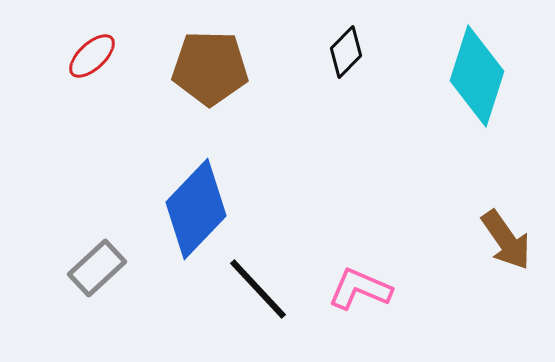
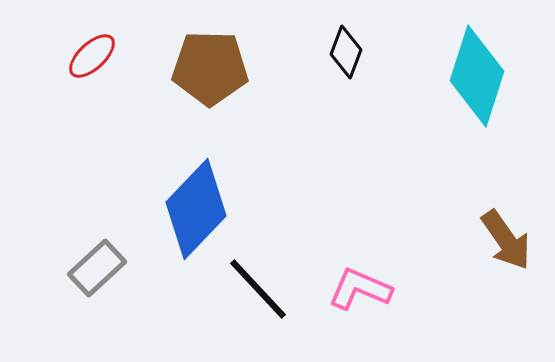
black diamond: rotated 24 degrees counterclockwise
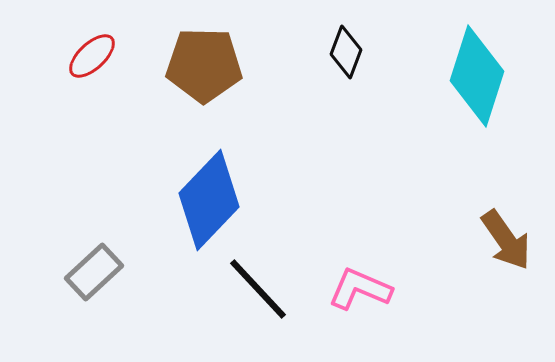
brown pentagon: moved 6 px left, 3 px up
blue diamond: moved 13 px right, 9 px up
gray rectangle: moved 3 px left, 4 px down
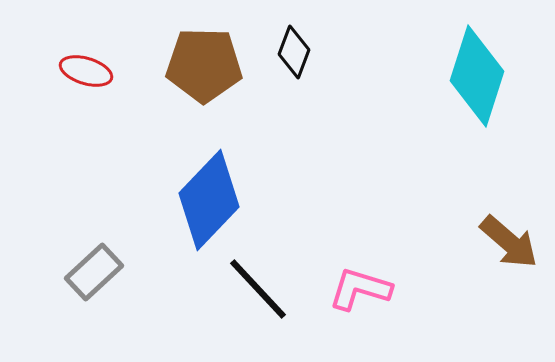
black diamond: moved 52 px left
red ellipse: moved 6 px left, 15 px down; rotated 60 degrees clockwise
brown arrow: moved 3 px right, 2 px down; rotated 14 degrees counterclockwise
pink L-shape: rotated 6 degrees counterclockwise
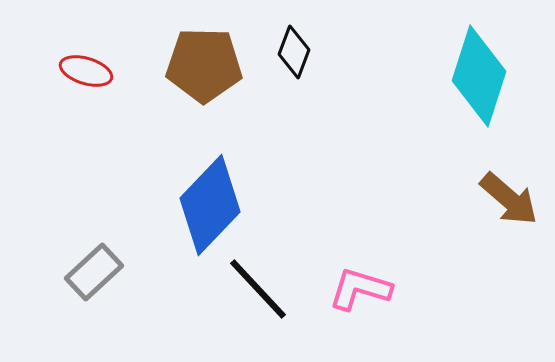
cyan diamond: moved 2 px right
blue diamond: moved 1 px right, 5 px down
brown arrow: moved 43 px up
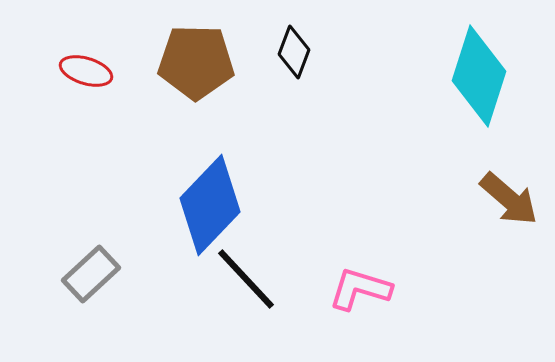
brown pentagon: moved 8 px left, 3 px up
gray rectangle: moved 3 px left, 2 px down
black line: moved 12 px left, 10 px up
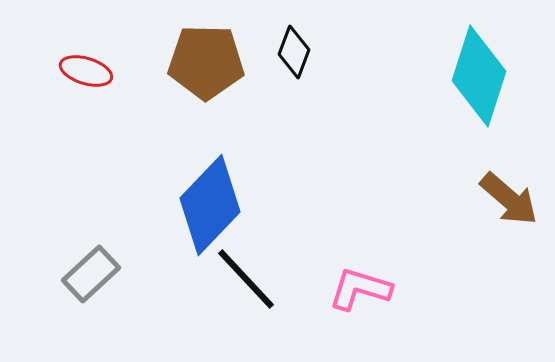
brown pentagon: moved 10 px right
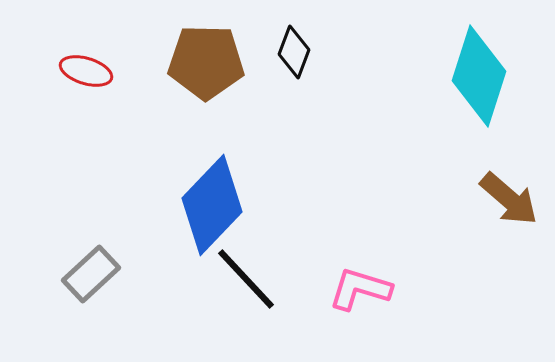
blue diamond: moved 2 px right
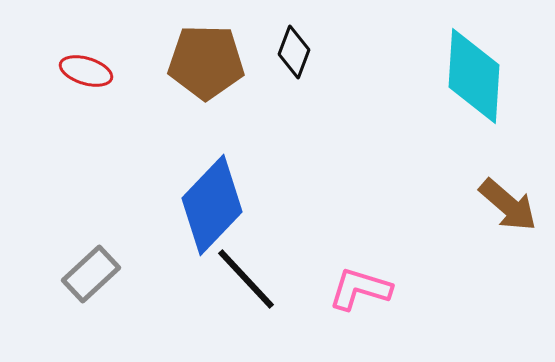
cyan diamond: moved 5 px left; rotated 14 degrees counterclockwise
brown arrow: moved 1 px left, 6 px down
